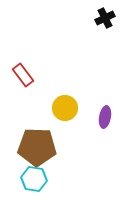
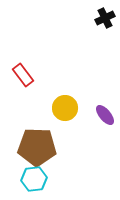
purple ellipse: moved 2 px up; rotated 50 degrees counterclockwise
cyan hexagon: rotated 15 degrees counterclockwise
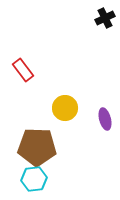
red rectangle: moved 5 px up
purple ellipse: moved 4 px down; rotated 25 degrees clockwise
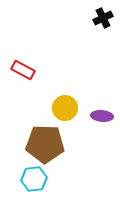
black cross: moved 2 px left
red rectangle: rotated 25 degrees counterclockwise
purple ellipse: moved 3 px left, 3 px up; rotated 70 degrees counterclockwise
brown pentagon: moved 8 px right, 3 px up
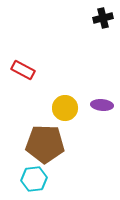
black cross: rotated 12 degrees clockwise
purple ellipse: moved 11 px up
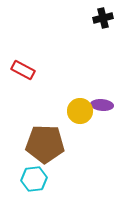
yellow circle: moved 15 px right, 3 px down
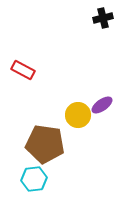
purple ellipse: rotated 40 degrees counterclockwise
yellow circle: moved 2 px left, 4 px down
brown pentagon: rotated 6 degrees clockwise
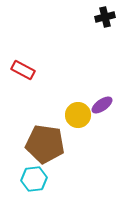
black cross: moved 2 px right, 1 px up
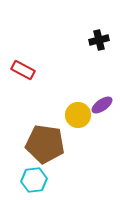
black cross: moved 6 px left, 23 px down
cyan hexagon: moved 1 px down
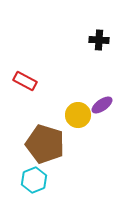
black cross: rotated 18 degrees clockwise
red rectangle: moved 2 px right, 11 px down
brown pentagon: rotated 9 degrees clockwise
cyan hexagon: rotated 15 degrees counterclockwise
